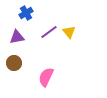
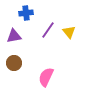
blue cross: rotated 24 degrees clockwise
purple line: moved 1 px left, 2 px up; rotated 18 degrees counterclockwise
purple triangle: moved 3 px left, 1 px up
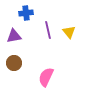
purple line: rotated 48 degrees counterclockwise
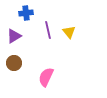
purple triangle: rotated 21 degrees counterclockwise
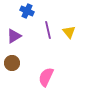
blue cross: moved 1 px right, 2 px up; rotated 32 degrees clockwise
brown circle: moved 2 px left
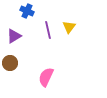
yellow triangle: moved 5 px up; rotated 16 degrees clockwise
brown circle: moved 2 px left
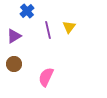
blue cross: rotated 24 degrees clockwise
brown circle: moved 4 px right, 1 px down
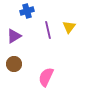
blue cross: rotated 24 degrees clockwise
